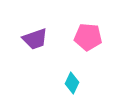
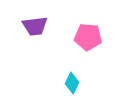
purple trapezoid: moved 13 px up; rotated 12 degrees clockwise
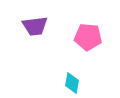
cyan diamond: rotated 15 degrees counterclockwise
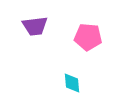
cyan diamond: rotated 15 degrees counterclockwise
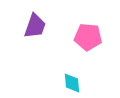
purple trapezoid: rotated 64 degrees counterclockwise
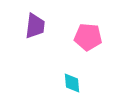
purple trapezoid: rotated 12 degrees counterclockwise
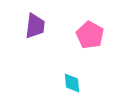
pink pentagon: moved 2 px right, 2 px up; rotated 24 degrees clockwise
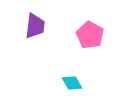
cyan diamond: rotated 25 degrees counterclockwise
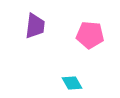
pink pentagon: rotated 24 degrees counterclockwise
